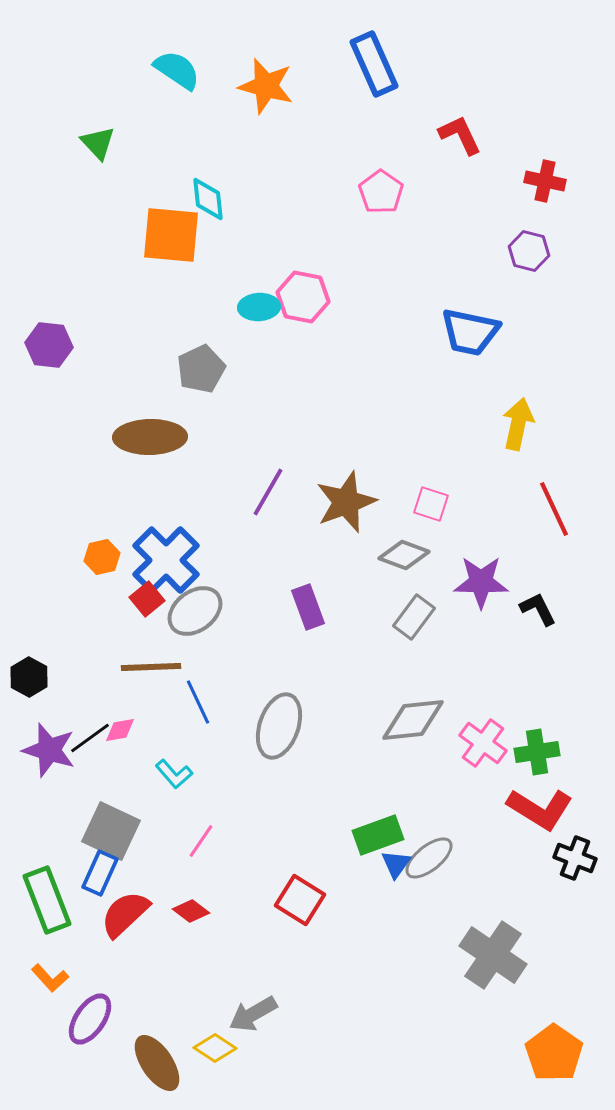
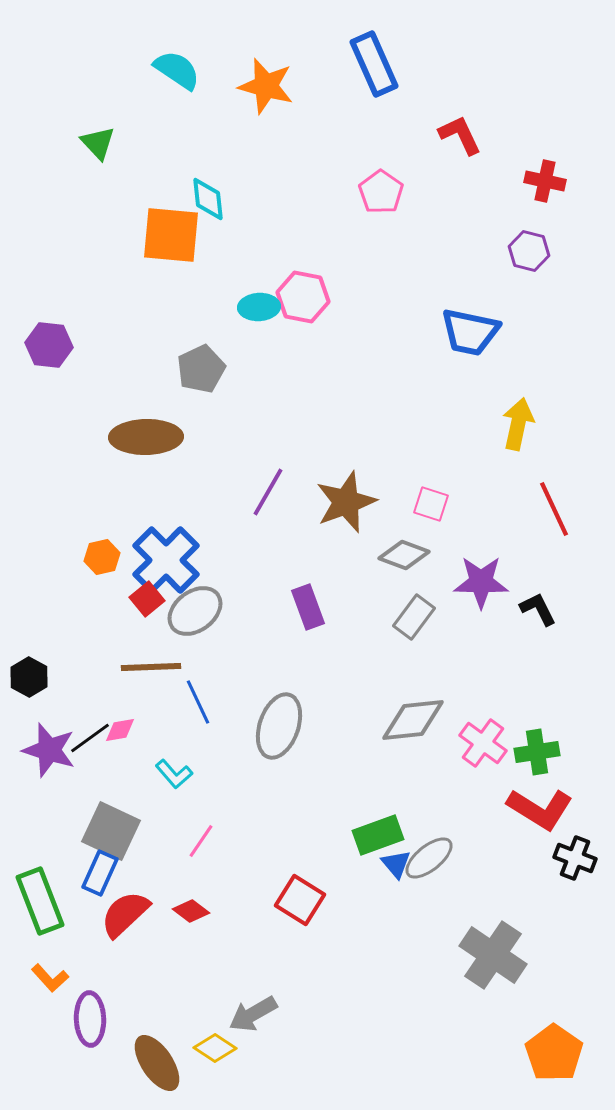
brown ellipse at (150, 437): moved 4 px left
blue triangle at (396, 864): rotated 16 degrees counterclockwise
green rectangle at (47, 900): moved 7 px left, 1 px down
purple ellipse at (90, 1019): rotated 36 degrees counterclockwise
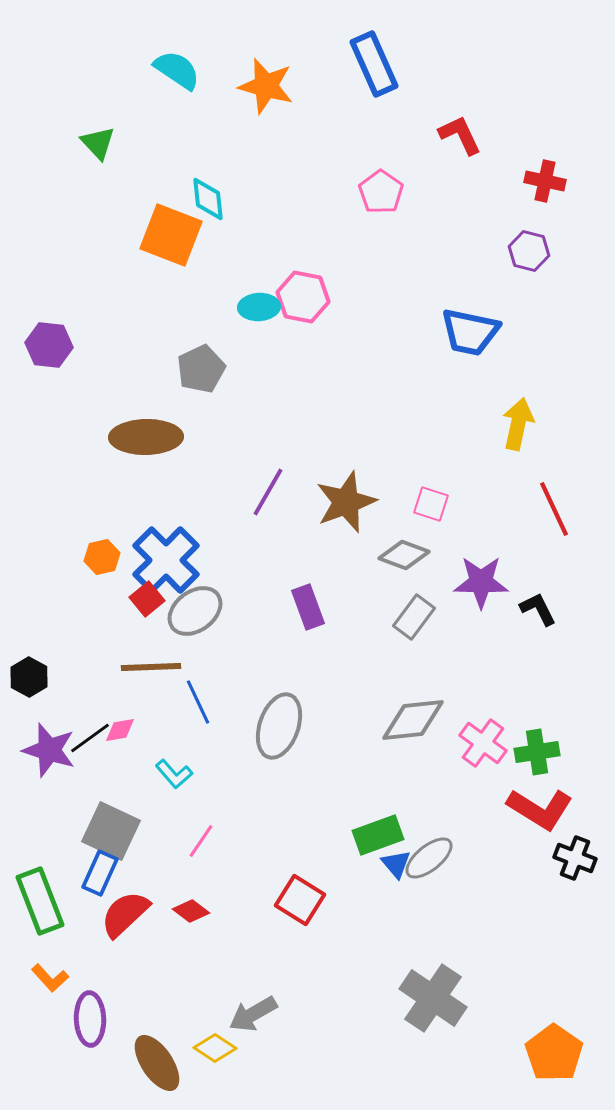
orange square at (171, 235): rotated 16 degrees clockwise
gray cross at (493, 955): moved 60 px left, 43 px down
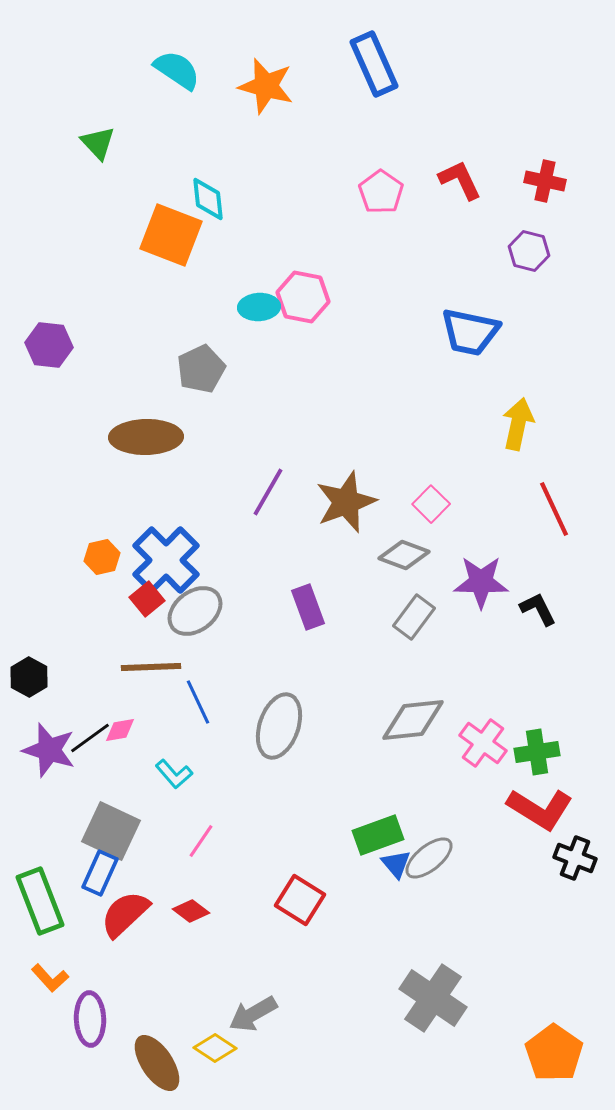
red L-shape at (460, 135): moved 45 px down
pink square at (431, 504): rotated 27 degrees clockwise
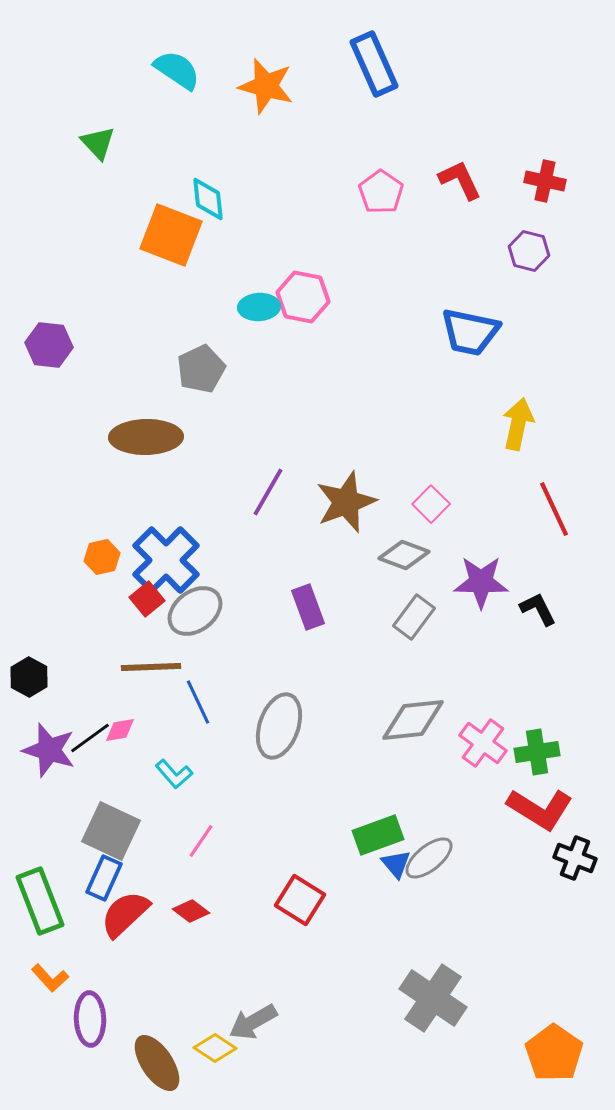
blue rectangle at (100, 873): moved 4 px right, 5 px down
gray arrow at (253, 1014): moved 8 px down
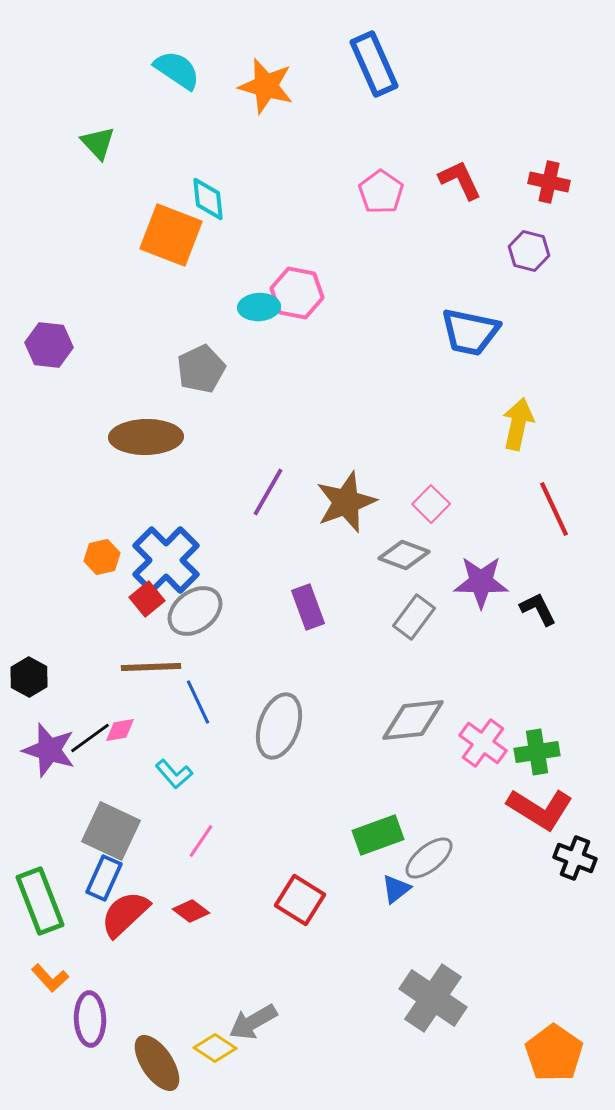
red cross at (545, 181): moved 4 px right, 1 px down
pink hexagon at (303, 297): moved 6 px left, 4 px up
blue triangle at (396, 864): moved 25 px down; rotated 32 degrees clockwise
